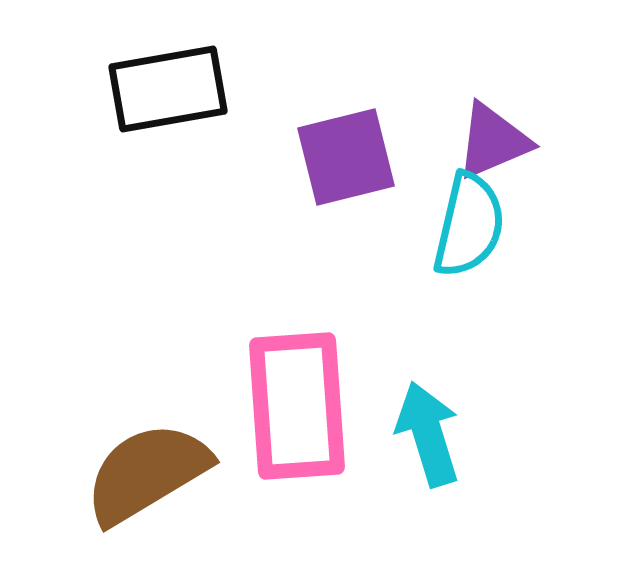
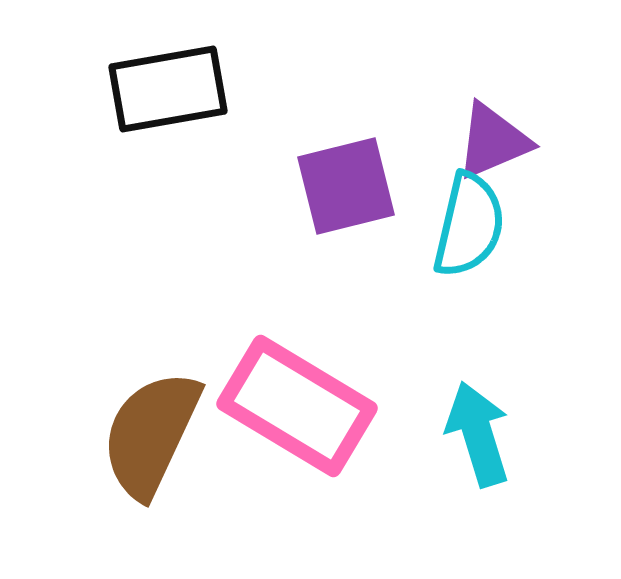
purple square: moved 29 px down
pink rectangle: rotated 55 degrees counterclockwise
cyan arrow: moved 50 px right
brown semicircle: moved 4 px right, 39 px up; rotated 34 degrees counterclockwise
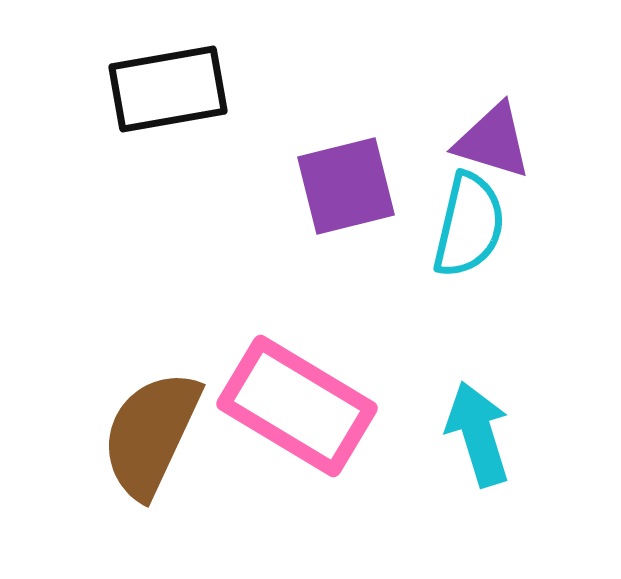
purple triangle: rotated 40 degrees clockwise
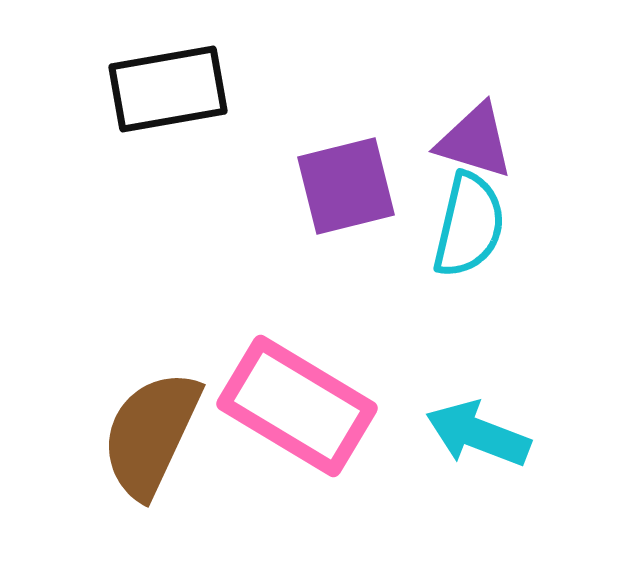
purple triangle: moved 18 px left
cyan arrow: rotated 52 degrees counterclockwise
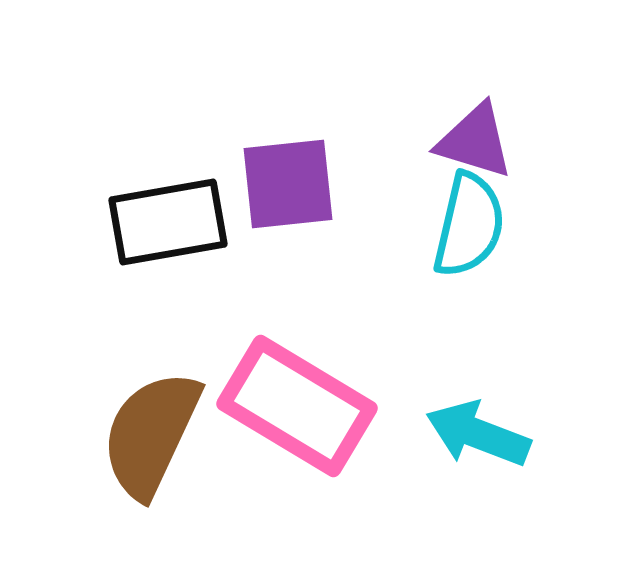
black rectangle: moved 133 px down
purple square: moved 58 px left, 2 px up; rotated 8 degrees clockwise
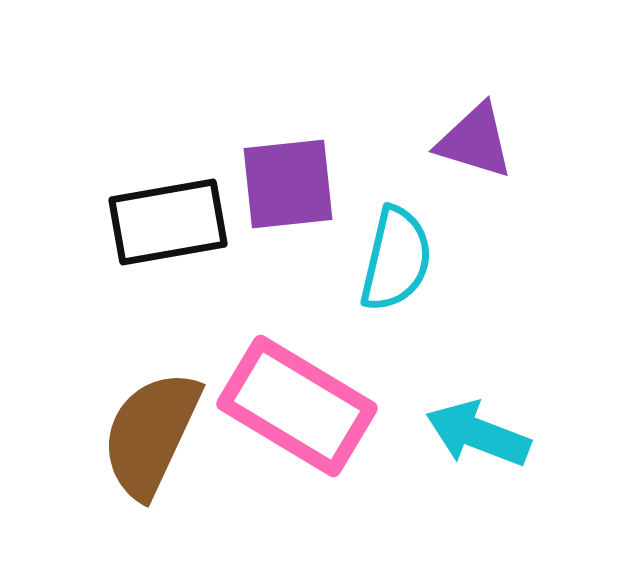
cyan semicircle: moved 73 px left, 34 px down
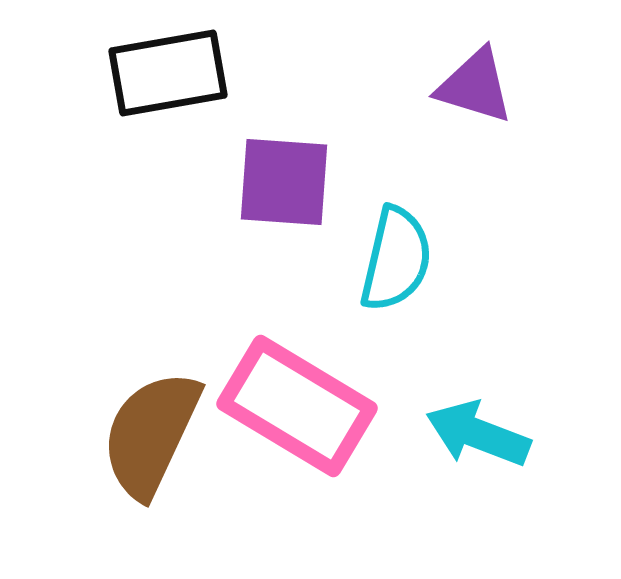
purple triangle: moved 55 px up
purple square: moved 4 px left, 2 px up; rotated 10 degrees clockwise
black rectangle: moved 149 px up
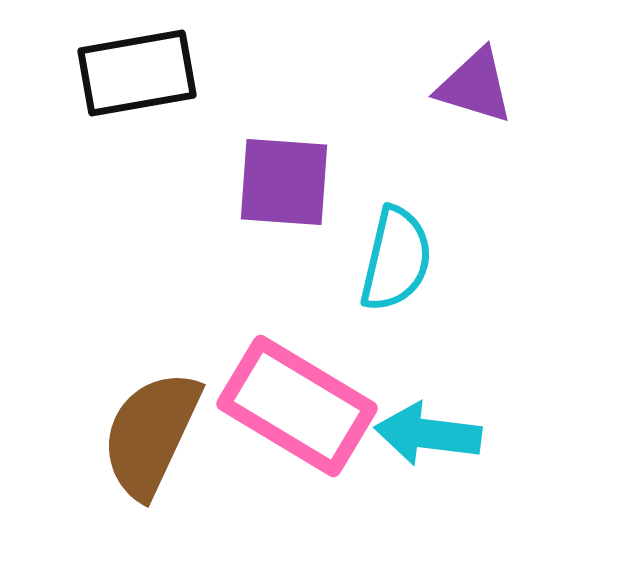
black rectangle: moved 31 px left
cyan arrow: moved 50 px left; rotated 14 degrees counterclockwise
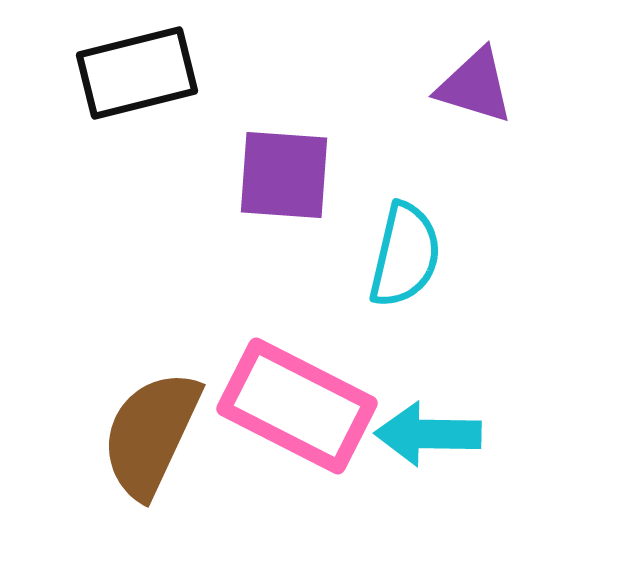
black rectangle: rotated 4 degrees counterclockwise
purple square: moved 7 px up
cyan semicircle: moved 9 px right, 4 px up
pink rectangle: rotated 4 degrees counterclockwise
cyan arrow: rotated 6 degrees counterclockwise
